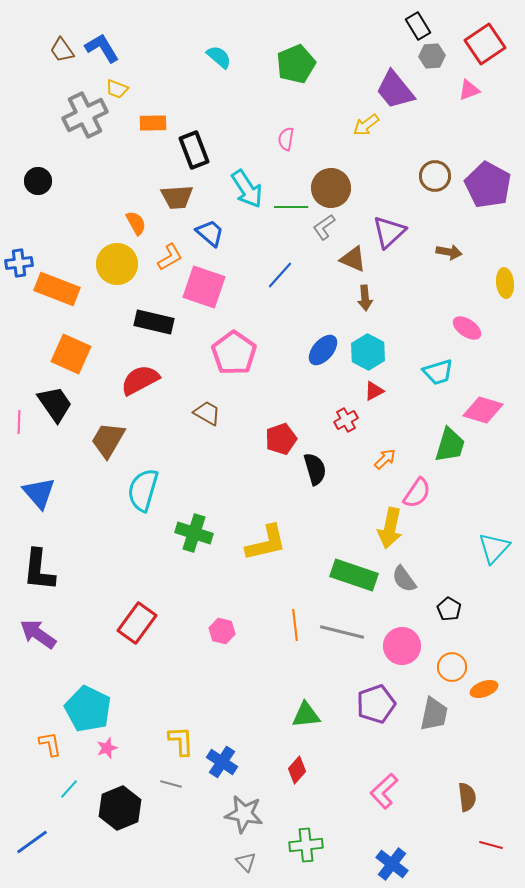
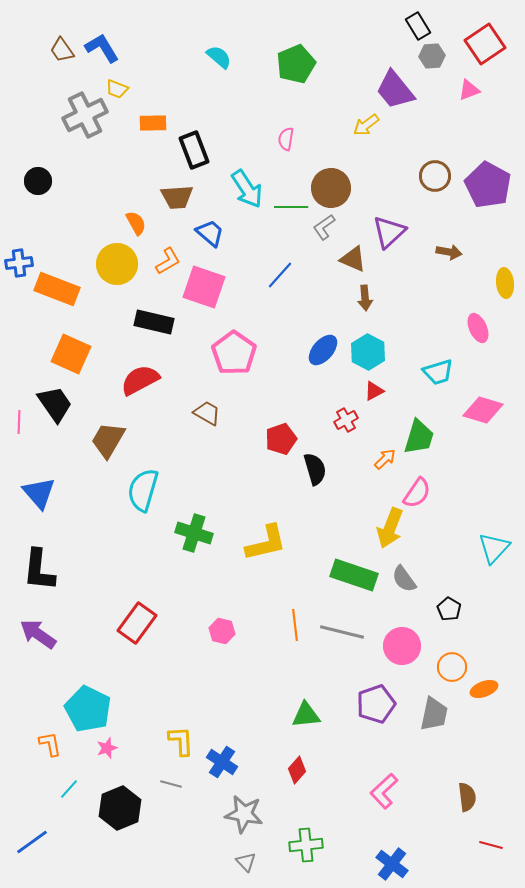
orange L-shape at (170, 257): moved 2 px left, 4 px down
pink ellipse at (467, 328): moved 11 px right; rotated 32 degrees clockwise
green trapezoid at (450, 445): moved 31 px left, 8 px up
yellow arrow at (390, 528): rotated 9 degrees clockwise
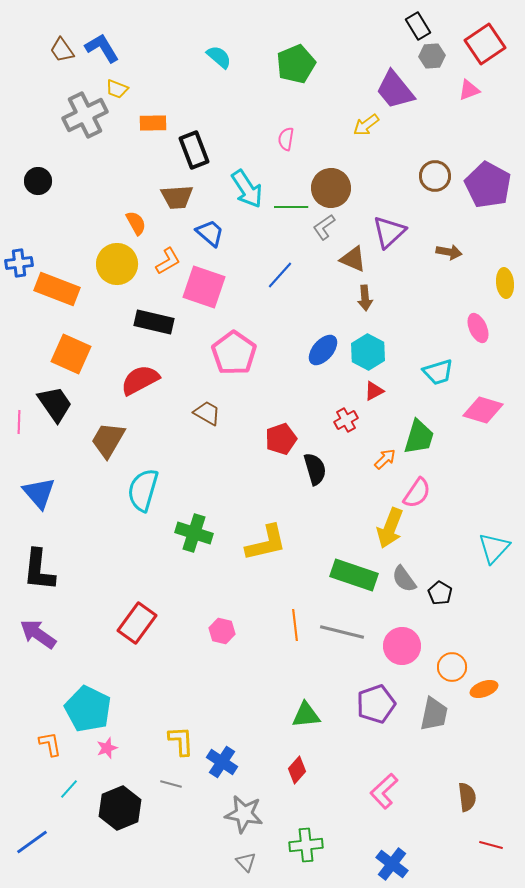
black pentagon at (449, 609): moved 9 px left, 16 px up
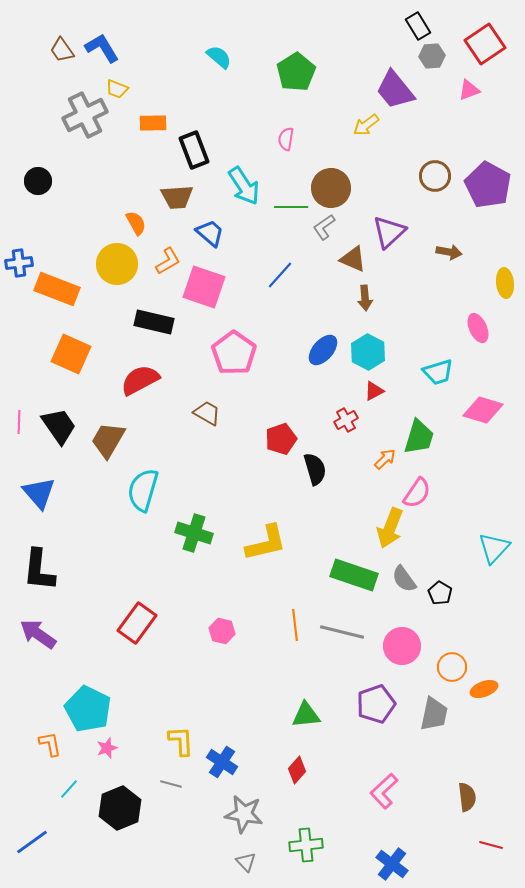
green pentagon at (296, 64): moved 8 px down; rotated 9 degrees counterclockwise
cyan arrow at (247, 189): moved 3 px left, 3 px up
black trapezoid at (55, 404): moved 4 px right, 22 px down
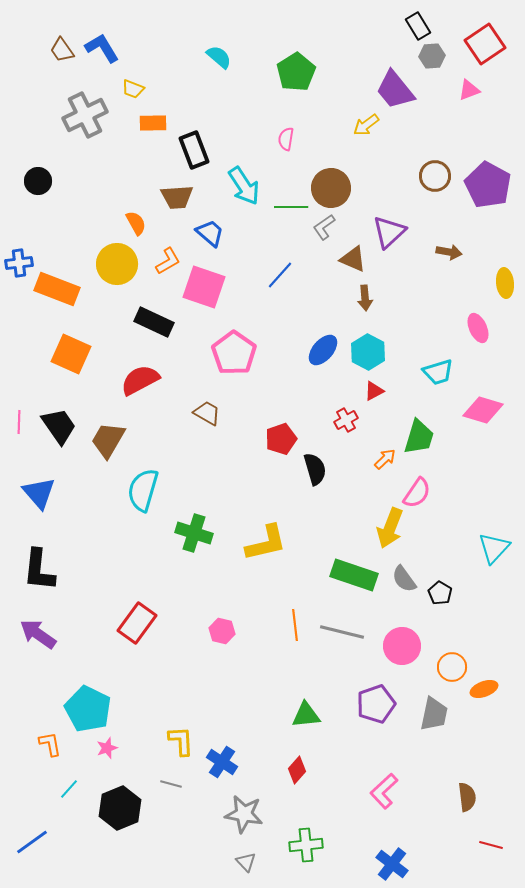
yellow trapezoid at (117, 89): moved 16 px right
black rectangle at (154, 322): rotated 12 degrees clockwise
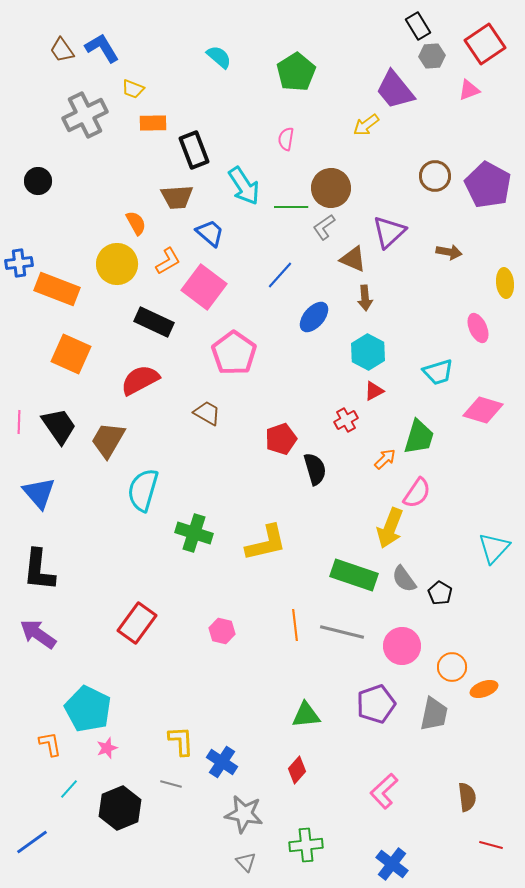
pink square at (204, 287): rotated 18 degrees clockwise
blue ellipse at (323, 350): moved 9 px left, 33 px up
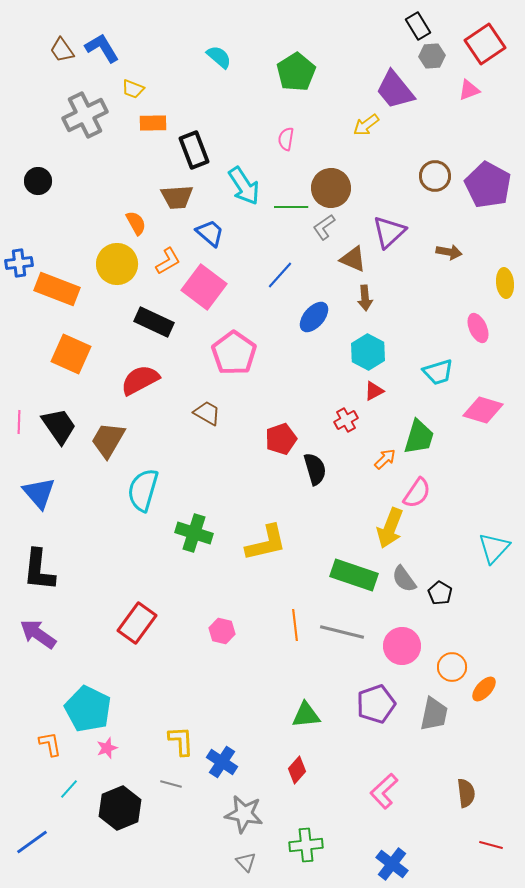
orange ellipse at (484, 689): rotated 28 degrees counterclockwise
brown semicircle at (467, 797): moved 1 px left, 4 px up
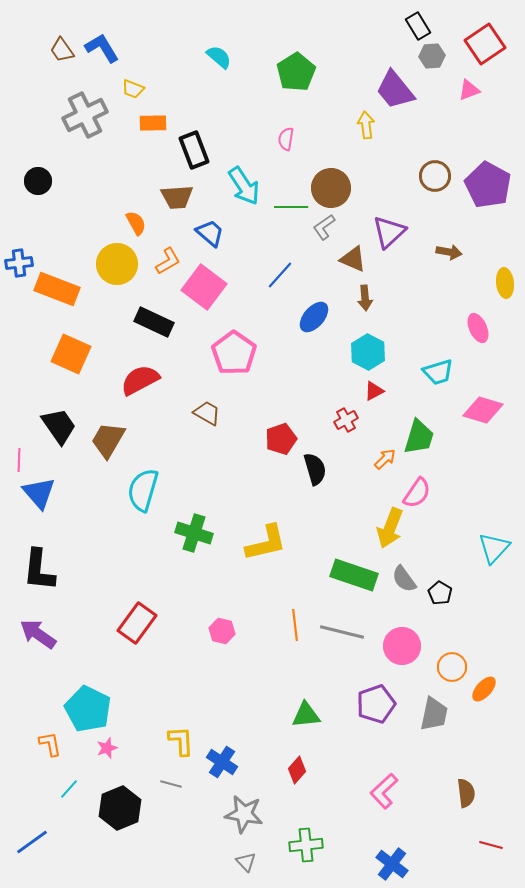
yellow arrow at (366, 125): rotated 120 degrees clockwise
pink line at (19, 422): moved 38 px down
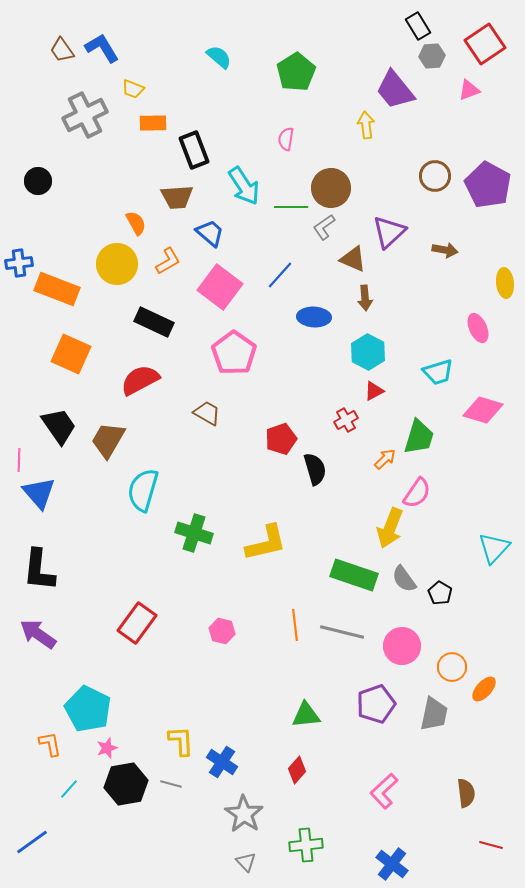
brown arrow at (449, 252): moved 4 px left, 2 px up
pink square at (204, 287): moved 16 px right
blue ellipse at (314, 317): rotated 52 degrees clockwise
black hexagon at (120, 808): moved 6 px right, 24 px up; rotated 12 degrees clockwise
gray star at (244, 814): rotated 24 degrees clockwise
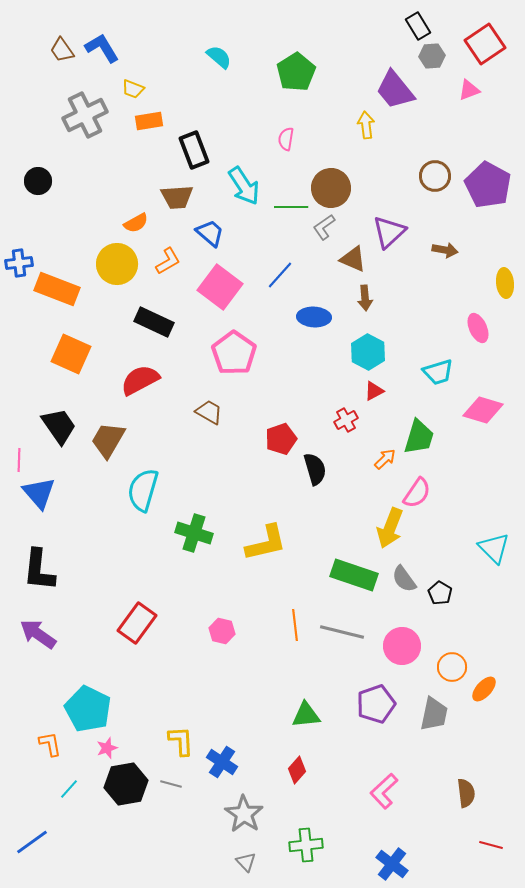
orange rectangle at (153, 123): moved 4 px left, 2 px up; rotated 8 degrees counterclockwise
orange semicircle at (136, 223): rotated 90 degrees clockwise
brown trapezoid at (207, 413): moved 2 px right, 1 px up
cyan triangle at (494, 548): rotated 28 degrees counterclockwise
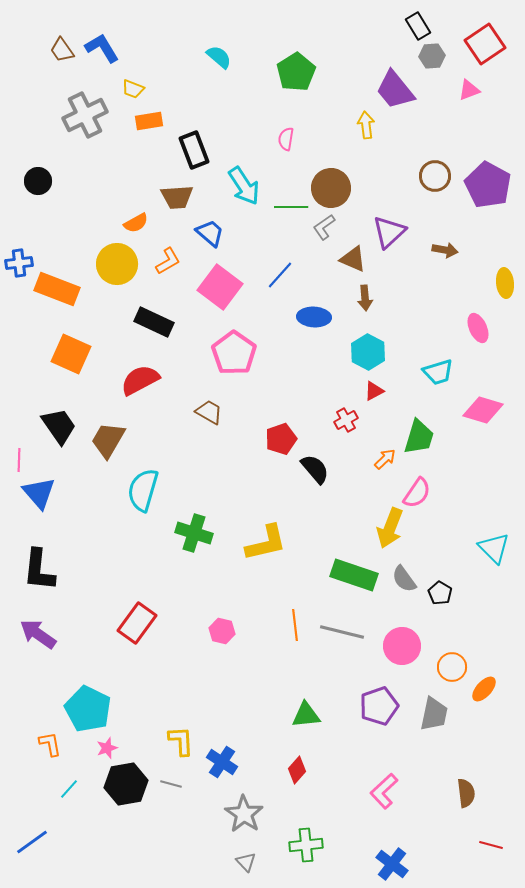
black semicircle at (315, 469): rotated 24 degrees counterclockwise
purple pentagon at (376, 704): moved 3 px right, 2 px down
